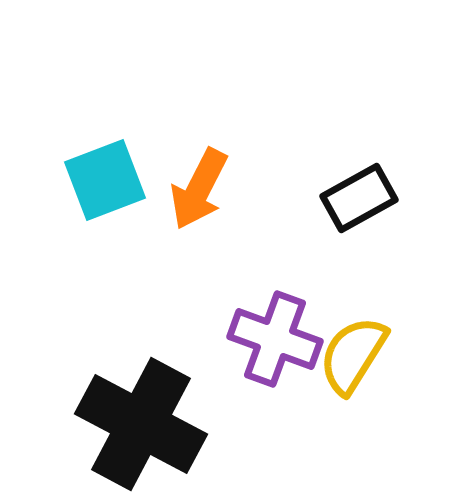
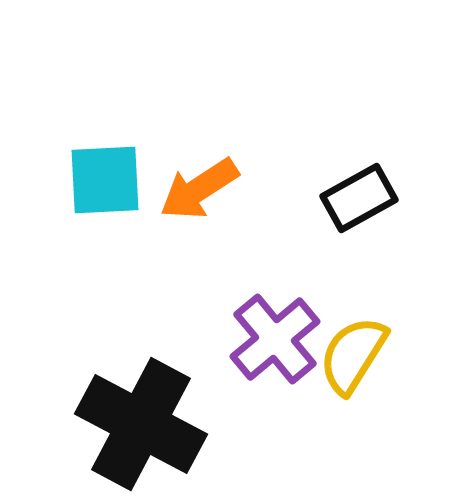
cyan square: rotated 18 degrees clockwise
orange arrow: rotated 30 degrees clockwise
purple cross: rotated 30 degrees clockwise
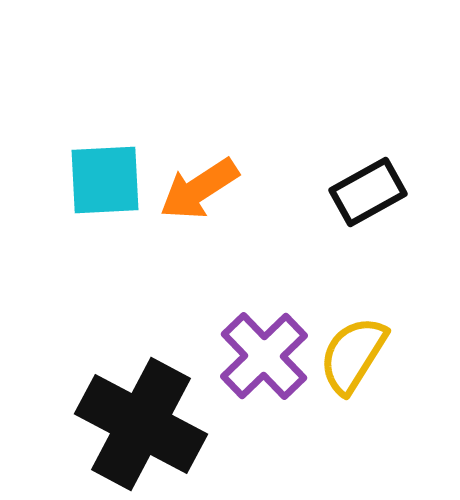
black rectangle: moved 9 px right, 6 px up
purple cross: moved 11 px left, 17 px down; rotated 4 degrees counterclockwise
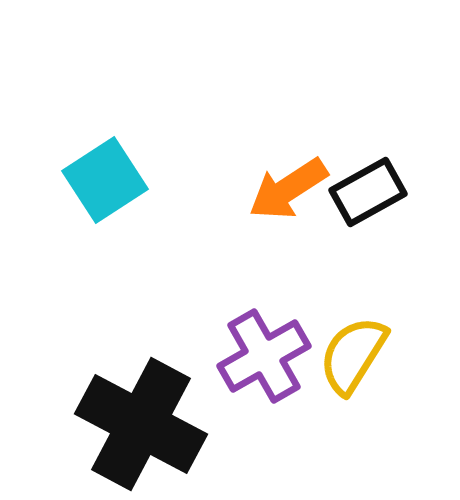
cyan square: rotated 30 degrees counterclockwise
orange arrow: moved 89 px right
purple cross: rotated 14 degrees clockwise
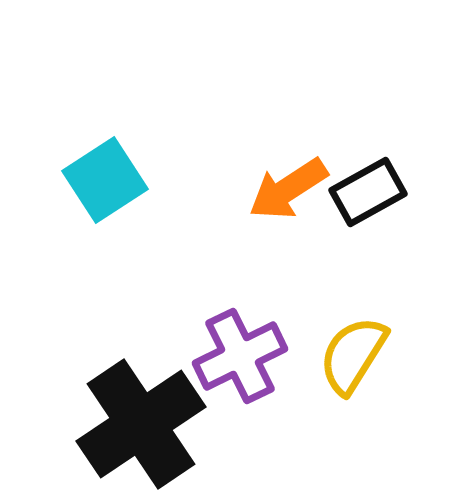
purple cross: moved 24 px left; rotated 4 degrees clockwise
black cross: rotated 28 degrees clockwise
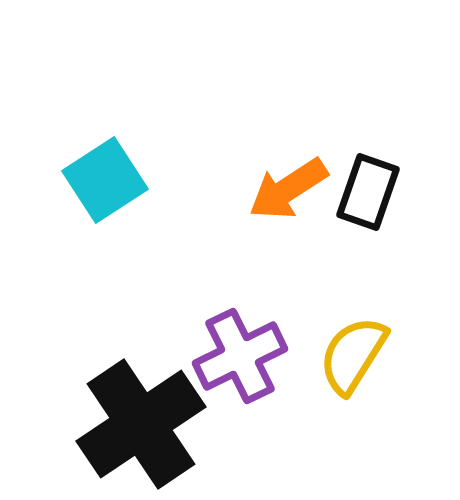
black rectangle: rotated 42 degrees counterclockwise
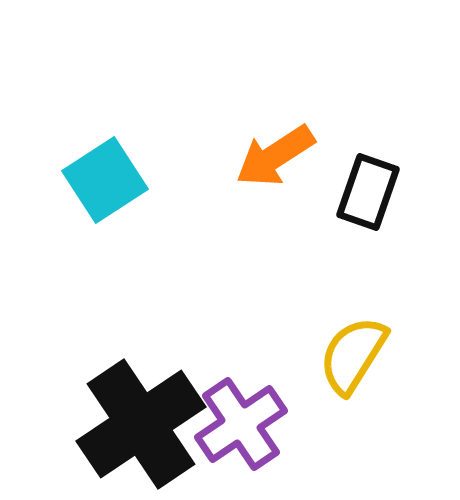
orange arrow: moved 13 px left, 33 px up
purple cross: moved 1 px right, 68 px down; rotated 8 degrees counterclockwise
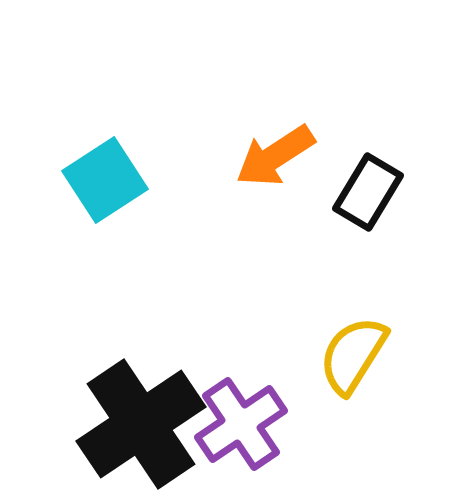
black rectangle: rotated 12 degrees clockwise
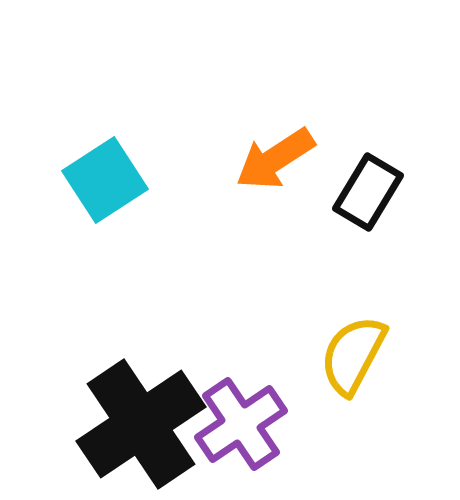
orange arrow: moved 3 px down
yellow semicircle: rotated 4 degrees counterclockwise
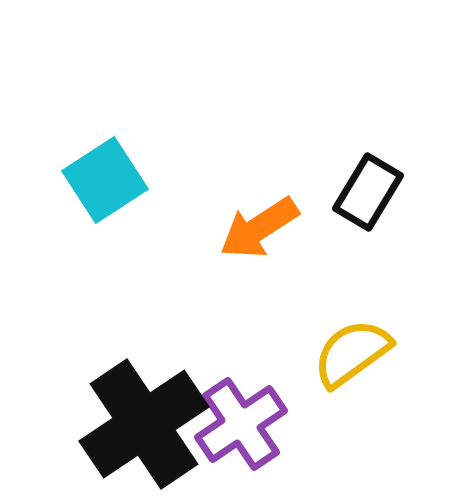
orange arrow: moved 16 px left, 69 px down
yellow semicircle: moved 1 px left, 2 px up; rotated 26 degrees clockwise
black cross: moved 3 px right
